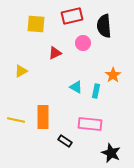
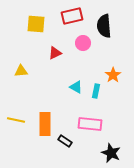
yellow triangle: rotated 24 degrees clockwise
orange rectangle: moved 2 px right, 7 px down
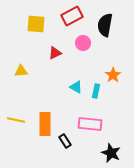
red rectangle: rotated 15 degrees counterclockwise
black semicircle: moved 1 px right, 1 px up; rotated 15 degrees clockwise
black rectangle: rotated 24 degrees clockwise
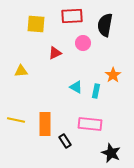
red rectangle: rotated 25 degrees clockwise
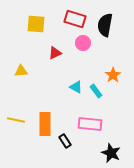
red rectangle: moved 3 px right, 3 px down; rotated 20 degrees clockwise
cyan rectangle: rotated 48 degrees counterclockwise
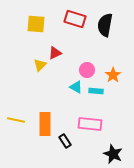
pink circle: moved 4 px right, 27 px down
yellow triangle: moved 19 px right, 6 px up; rotated 40 degrees counterclockwise
cyan rectangle: rotated 48 degrees counterclockwise
black star: moved 2 px right, 1 px down
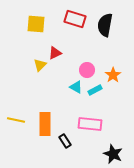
cyan rectangle: moved 1 px left, 1 px up; rotated 32 degrees counterclockwise
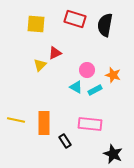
orange star: rotated 21 degrees counterclockwise
orange rectangle: moved 1 px left, 1 px up
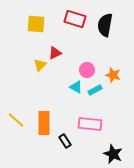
yellow line: rotated 30 degrees clockwise
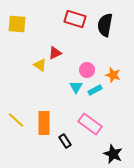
yellow square: moved 19 px left
yellow triangle: rotated 40 degrees counterclockwise
cyan triangle: rotated 32 degrees clockwise
pink rectangle: rotated 30 degrees clockwise
